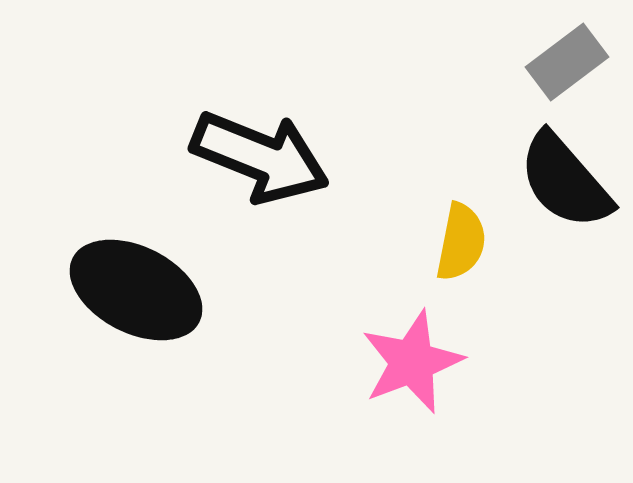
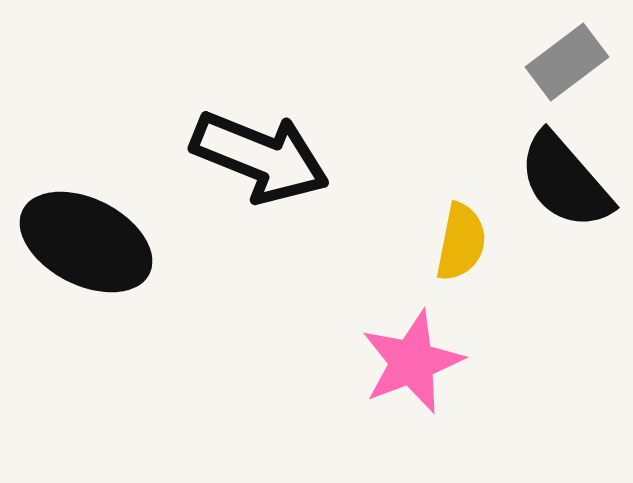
black ellipse: moved 50 px left, 48 px up
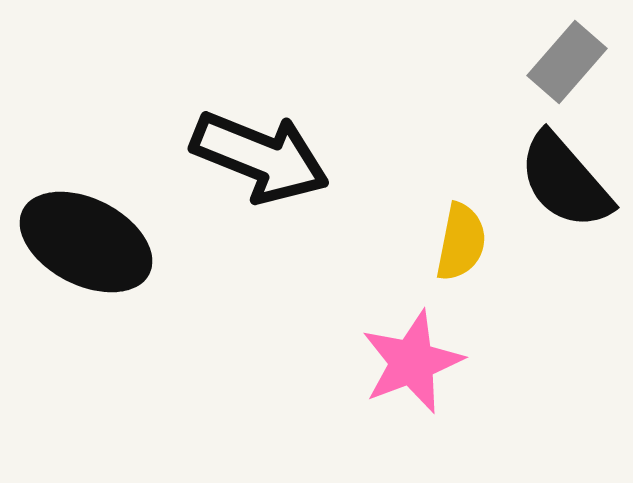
gray rectangle: rotated 12 degrees counterclockwise
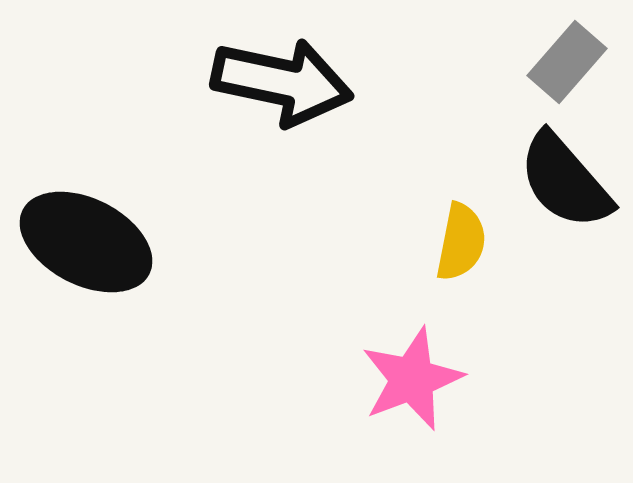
black arrow: moved 22 px right, 75 px up; rotated 10 degrees counterclockwise
pink star: moved 17 px down
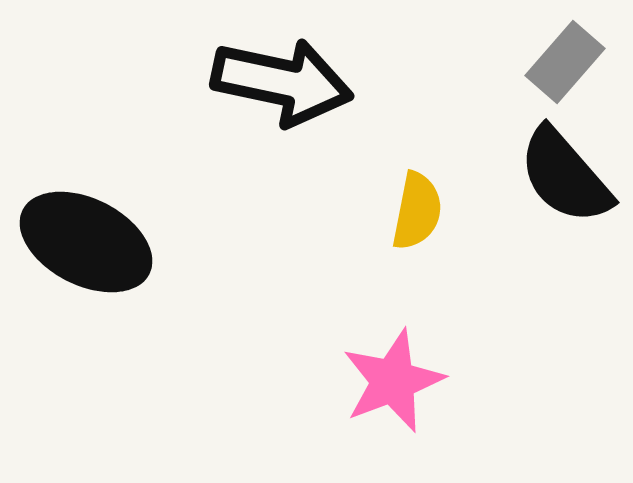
gray rectangle: moved 2 px left
black semicircle: moved 5 px up
yellow semicircle: moved 44 px left, 31 px up
pink star: moved 19 px left, 2 px down
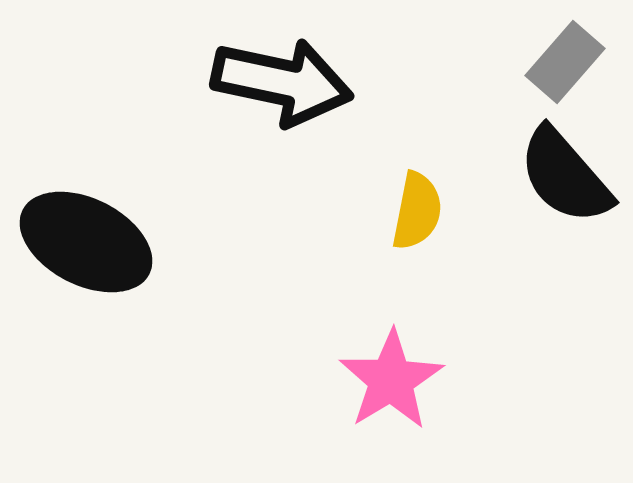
pink star: moved 2 px left, 1 px up; rotated 10 degrees counterclockwise
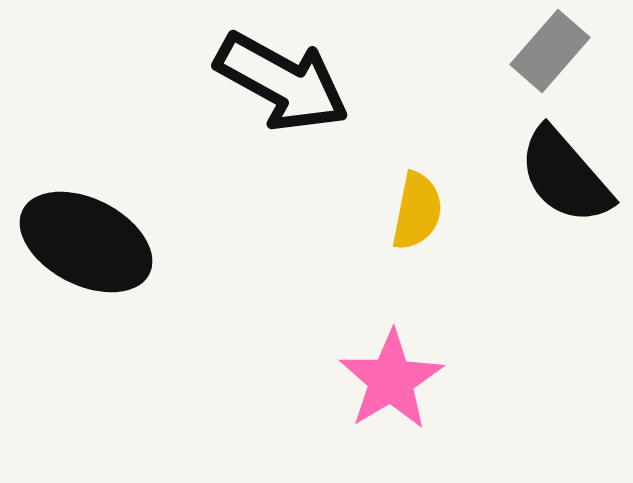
gray rectangle: moved 15 px left, 11 px up
black arrow: rotated 17 degrees clockwise
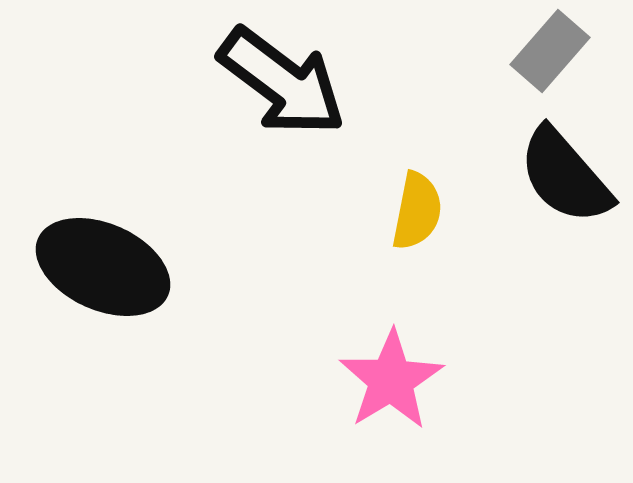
black arrow: rotated 8 degrees clockwise
black ellipse: moved 17 px right, 25 px down; rotated 3 degrees counterclockwise
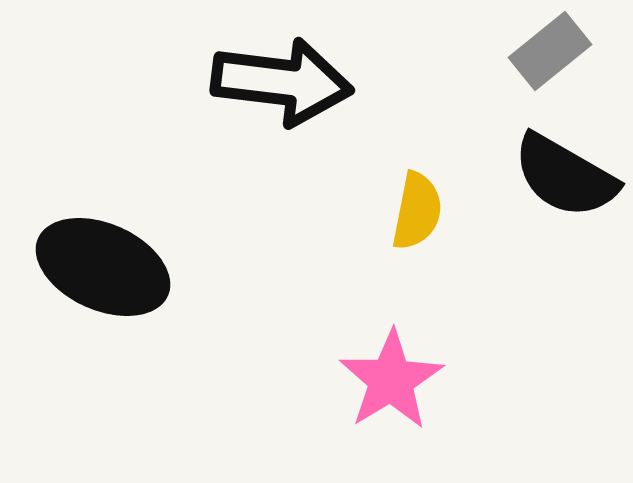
gray rectangle: rotated 10 degrees clockwise
black arrow: rotated 30 degrees counterclockwise
black semicircle: rotated 19 degrees counterclockwise
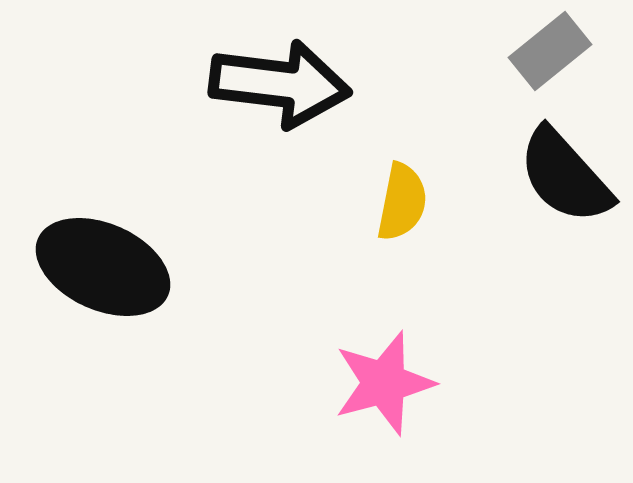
black arrow: moved 2 px left, 2 px down
black semicircle: rotated 18 degrees clockwise
yellow semicircle: moved 15 px left, 9 px up
pink star: moved 7 px left, 3 px down; rotated 16 degrees clockwise
